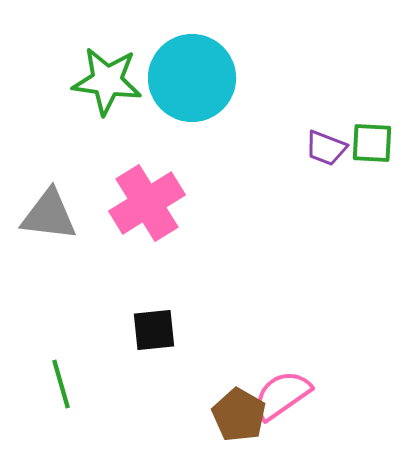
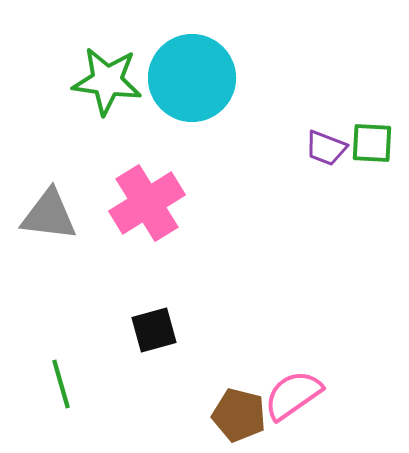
black square: rotated 9 degrees counterclockwise
pink semicircle: moved 11 px right
brown pentagon: rotated 16 degrees counterclockwise
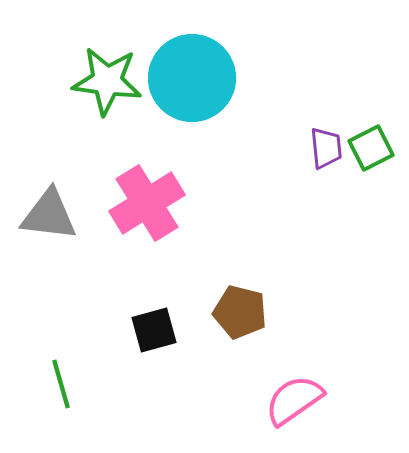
green square: moved 1 px left, 5 px down; rotated 30 degrees counterclockwise
purple trapezoid: rotated 117 degrees counterclockwise
pink semicircle: moved 1 px right, 5 px down
brown pentagon: moved 1 px right, 103 px up
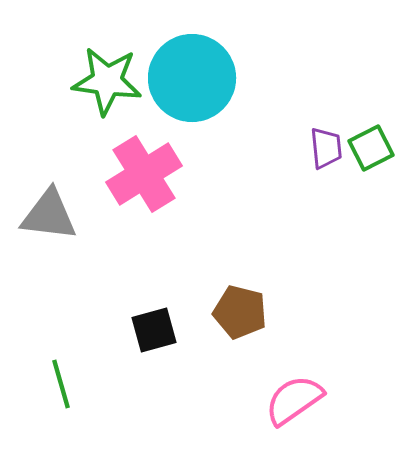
pink cross: moved 3 px left, 29 px up
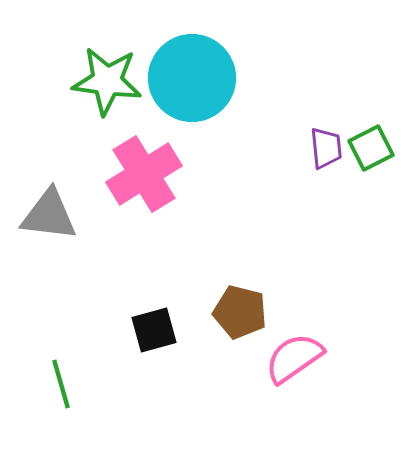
pink semicircle: moved 42 px up
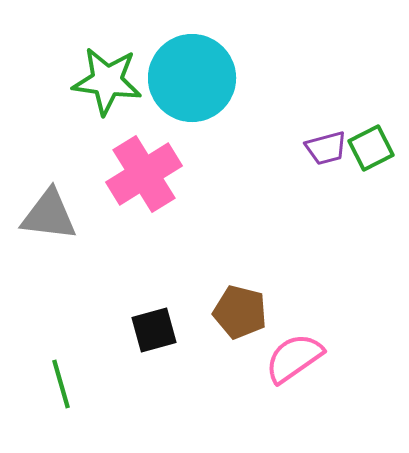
purple trapezoid: rotated 81 degrees clockwise
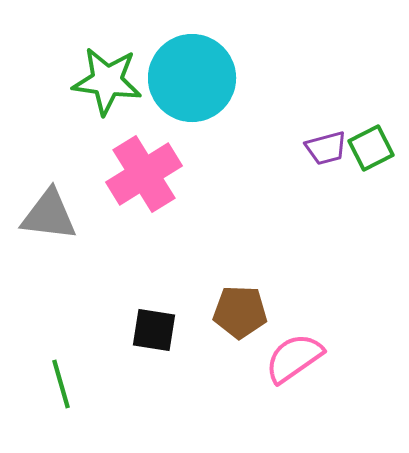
brown pentagon: rotated 12 degrees counterclockwise
black square: rotated 24 degrees clockwise
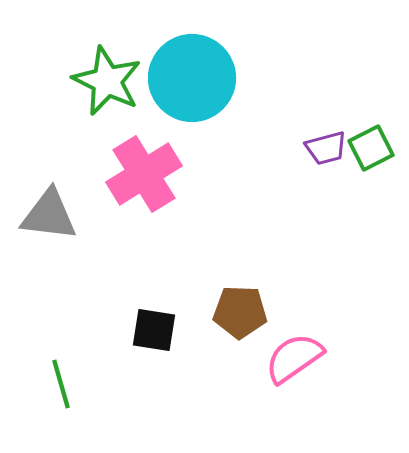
green star: rotated 18 degrees clockwise
